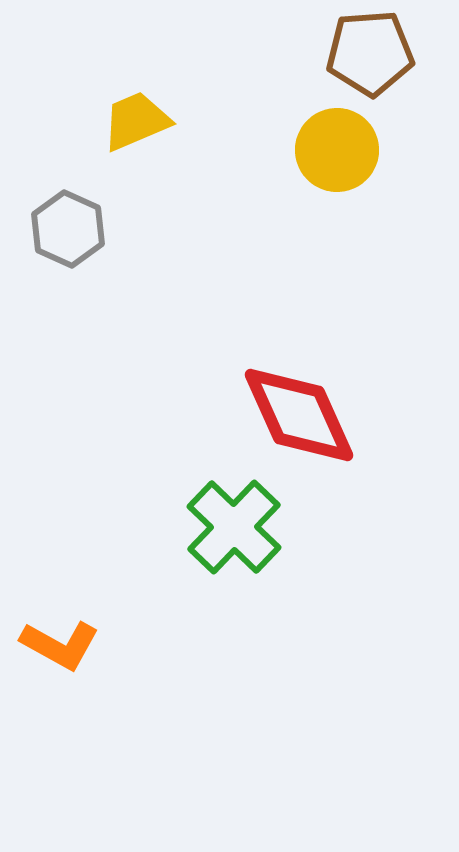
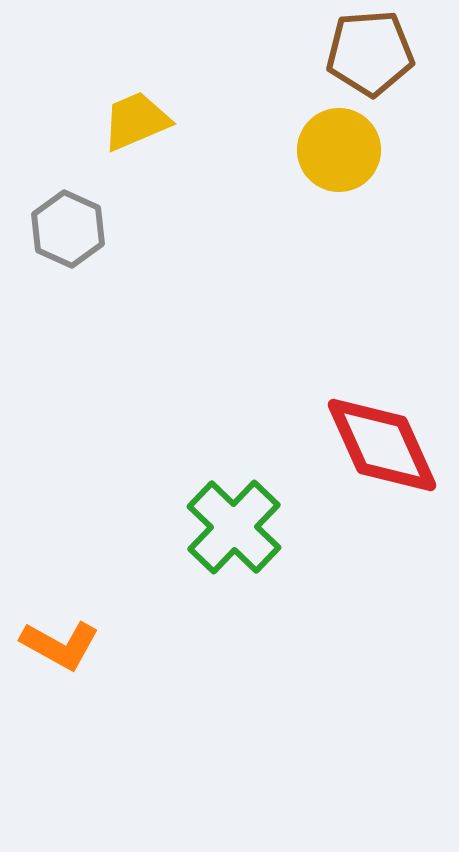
yellow circle: moved 2 px right
red diamond: moved 83 px right, 30 px down
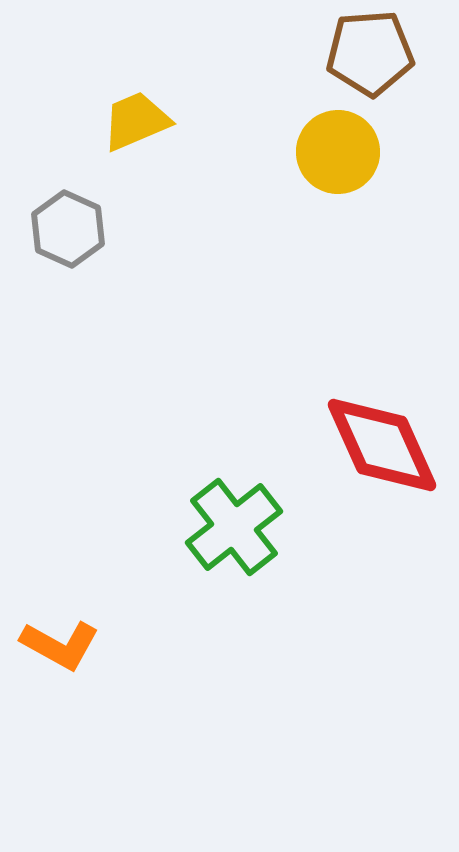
yellow circle: moved 1 px left, 2 px down
green cross: rotated 8 degrees clockwise
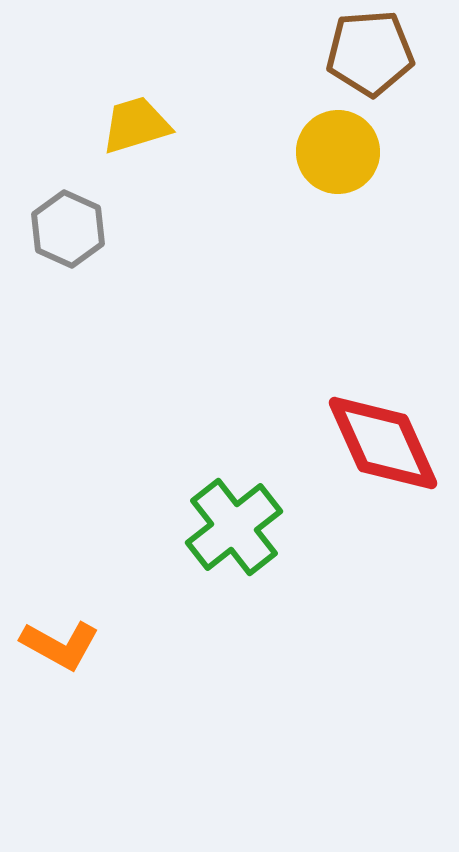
yellow trapezoid: moved 4 px down; rotated 6 degrees clockwise
red diamond: moved 1 px right, 2 px up
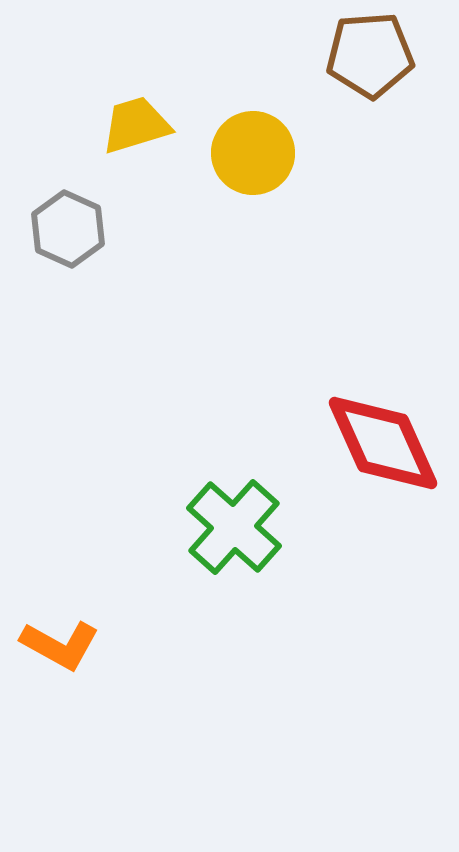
brown pentagon: moved 2 px down
yellow circle: moved 85 px left, 1 px down
green cross: rotated 10 degrees counterclockwise
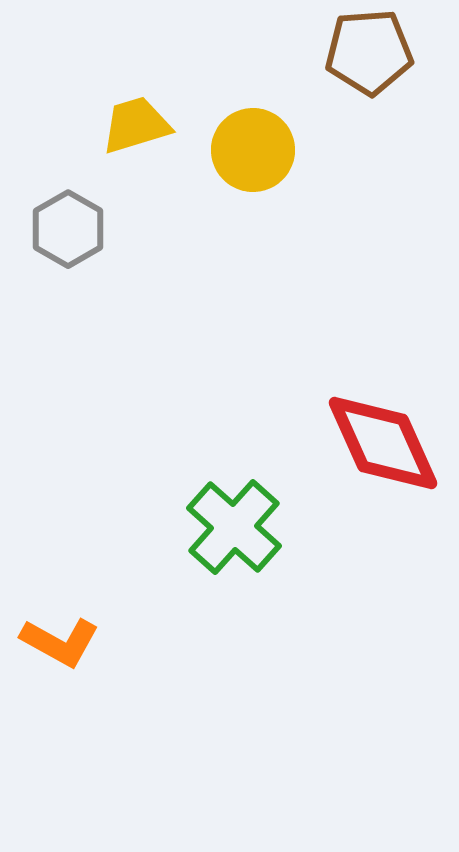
brown pentagon: moved 1 px left, 3 px up
yellow circle: moved 3 px up
gray hexagon: rotated 6 degrees clockwise
orange L-shape: moved 3 px up
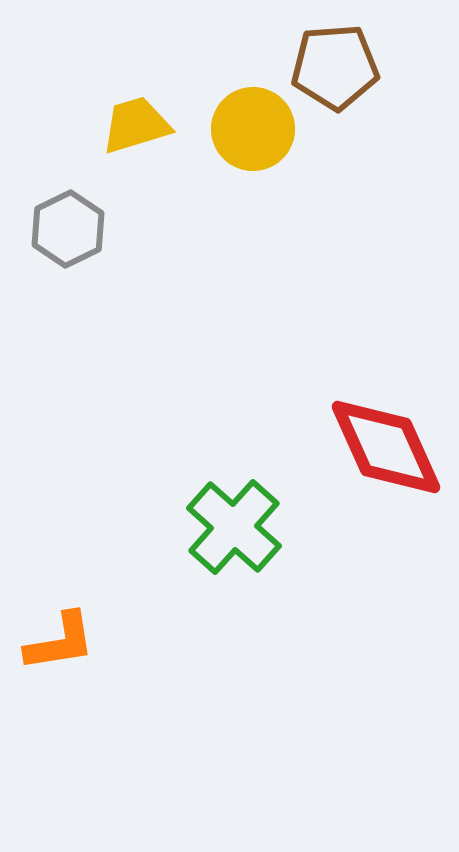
brown pentagon: moved 34 px left, 15 px down
yellow circle: moved 21 px up
gray hexagon: rotated 4 degrees clockwise
red diamond: moved 3 px right, 4 px down
orange L-shape: rotated 38 degrees counterclockwise
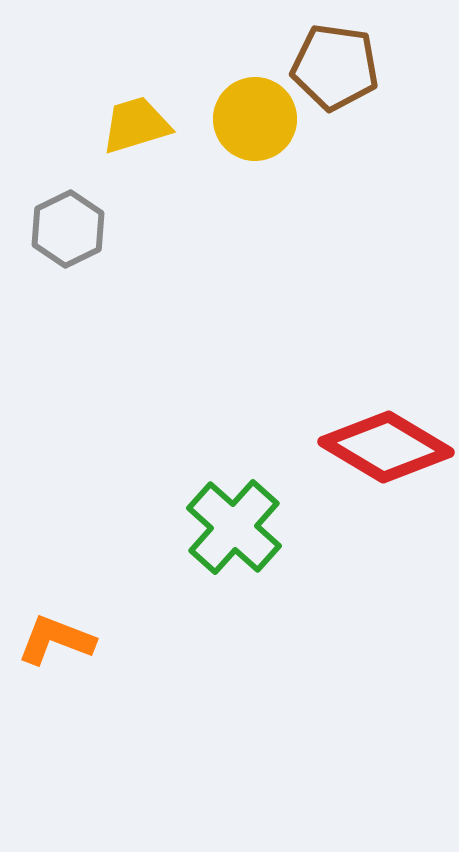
brown pentagon: rotated 12 degrees clockwise
yellow circle: moved 2 px right, 10 px up
red diamond: rotated 35 degrees counterclockwise
orange L-shape: moved 4 px left, 2 px up; rotated 150 degrees counterclockwise
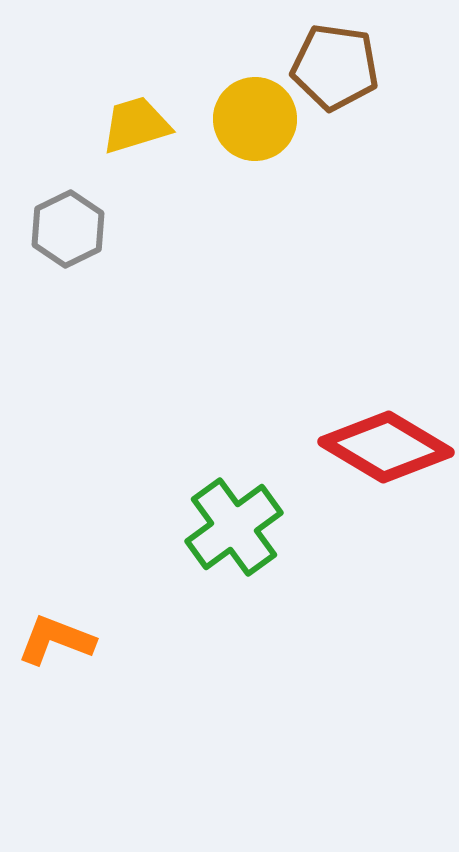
green cross: rotated 12 degrees clockwise
